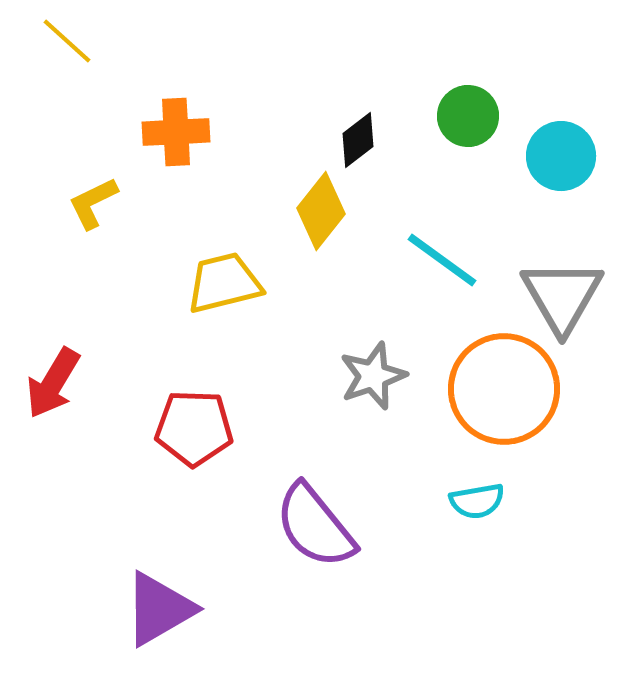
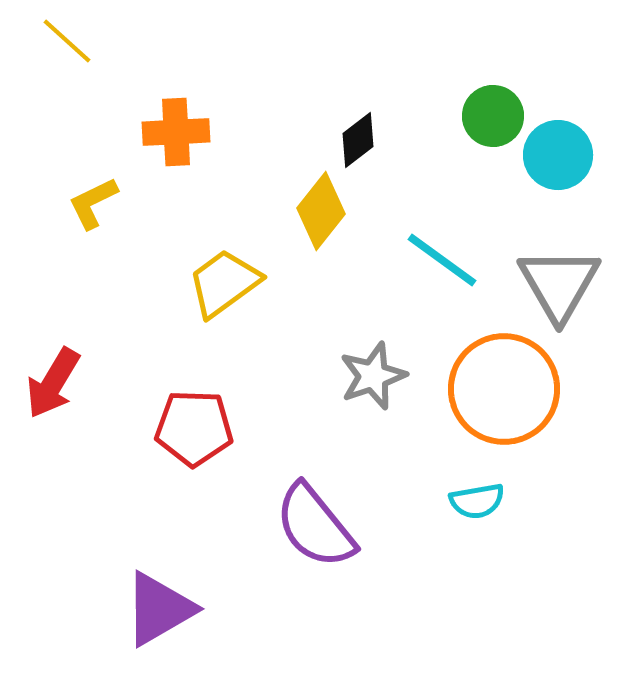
green circle: moved 25 px right
cyan circle: moved 3 px left, 1 px up
yellow trapezoid: rotated 22 degrees counterclockwise
gray triangle: moved 3 px left, 12 px up
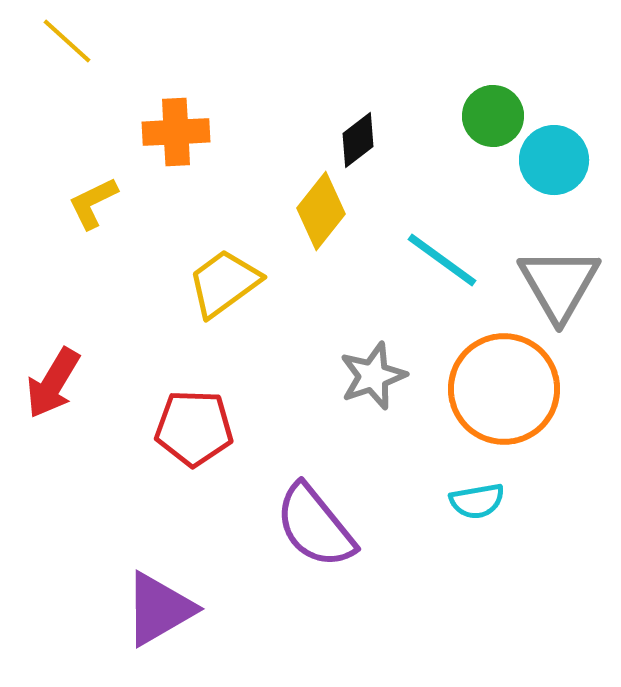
cyan circle: moved 4 px left, 5 px down
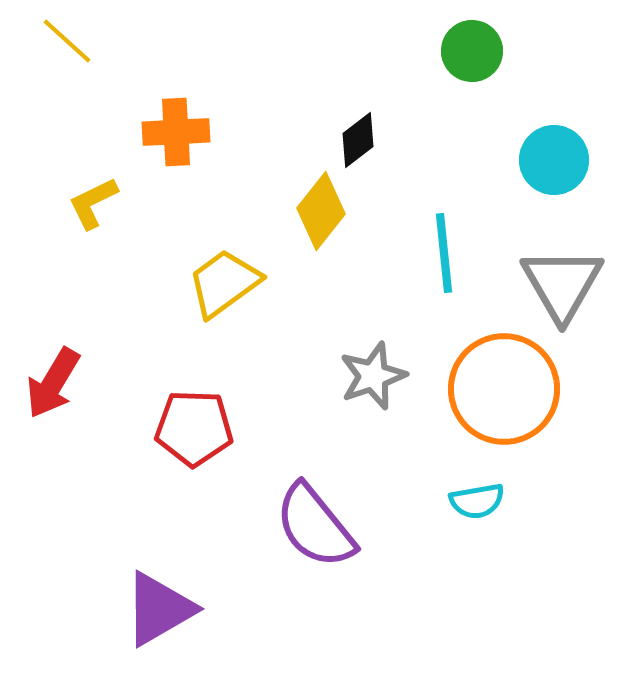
green circle: moved 21 px left, 65 px up
cyan line: moved 2 px right, 7 px up; rotated 48 degrees clockwise
gray triangle: moved 3 px right
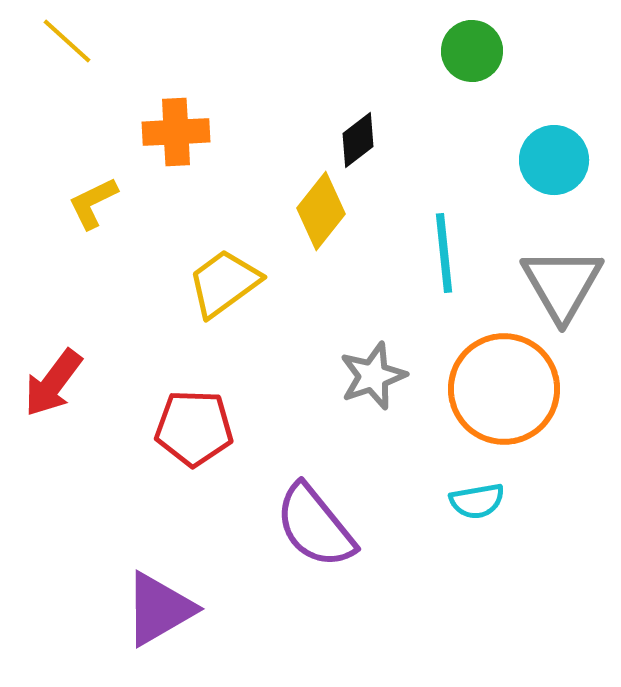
red arrow: rotated 6 degrees clockwise
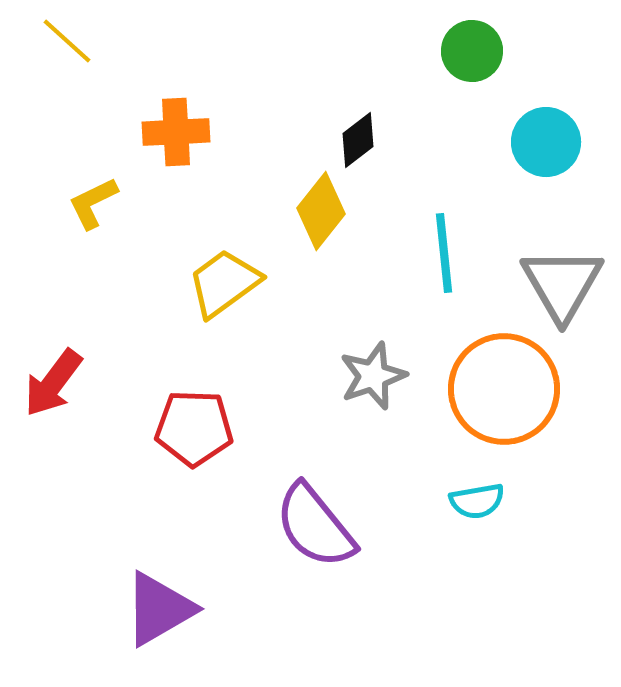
cyan circle: moved 8 px left, 18 px up
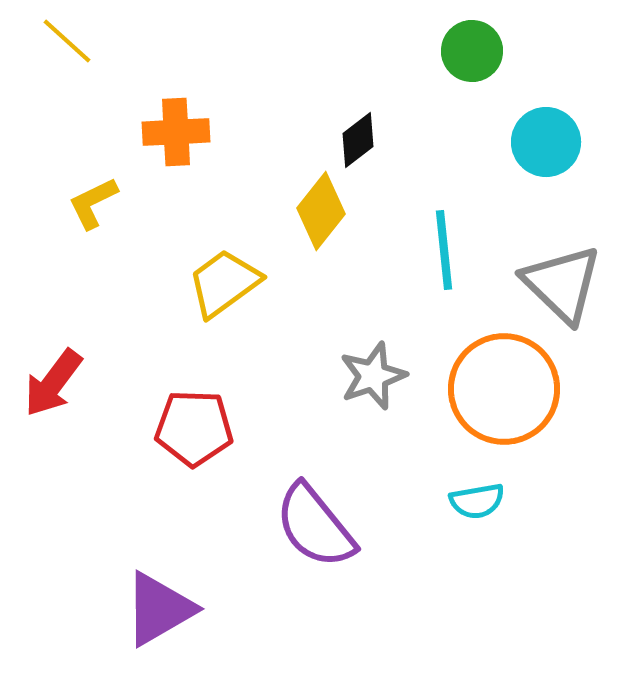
cyan line: moved 3 px up
gray triangle: rotated 16 degrees counterclockwise
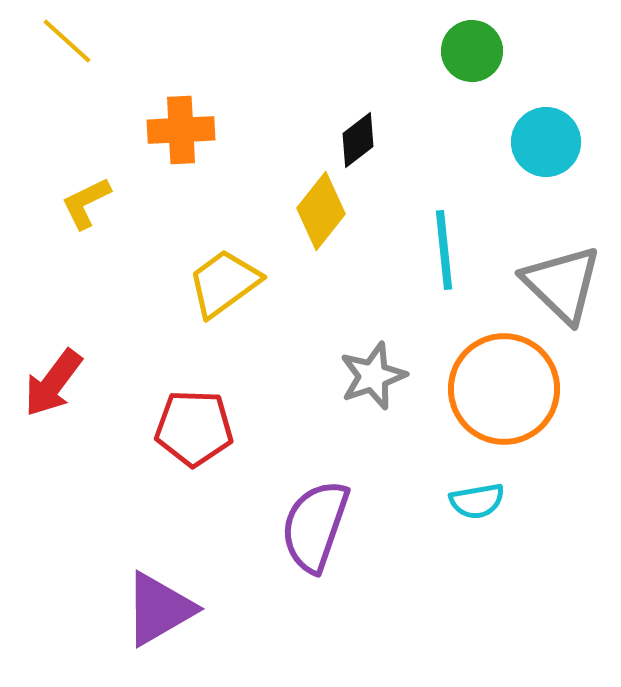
orange cross: moved 5 px right, 2 px up
yellow L-shape: moved 7 px left
purple semicircle: rotated 58 degrees clockwise
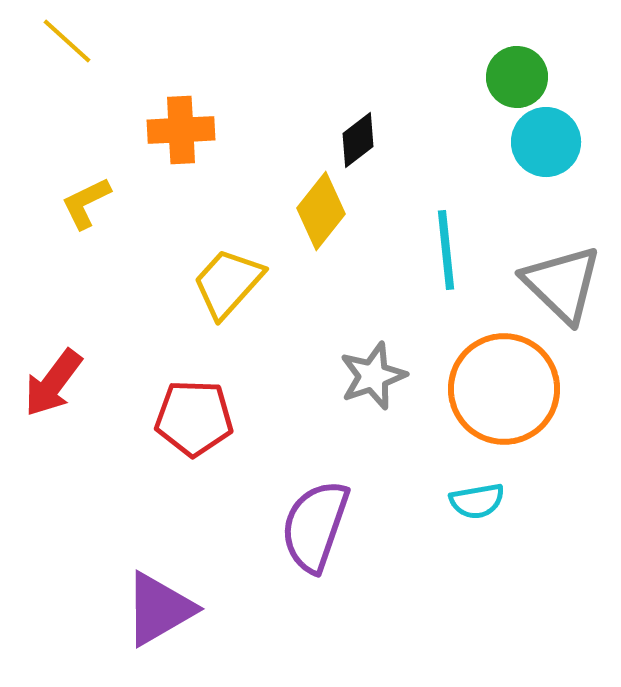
green circle: moved 45 px right, 26 px down
cyan line: moved 2 px right
yellow trapezoid: moved 4 px right; rotated 12 degrees counterclockwise
red pentagon: moved 10 px up
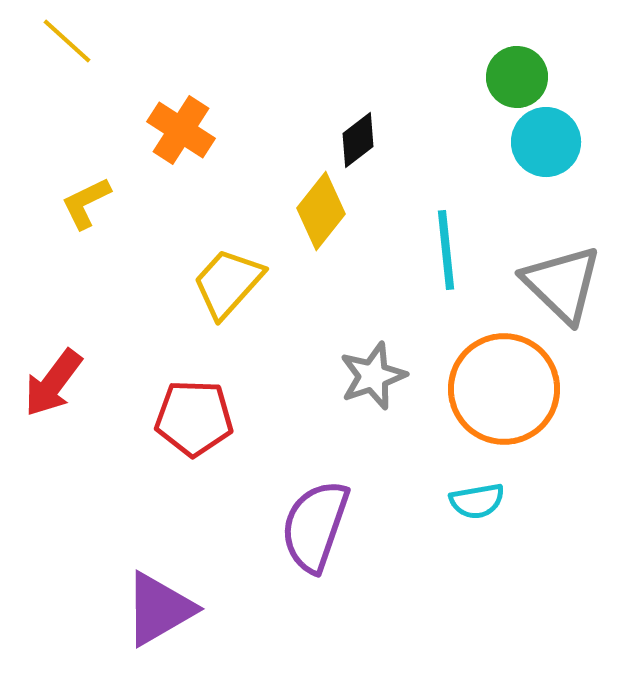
orange cross: rotated 36 degrees clockwise
